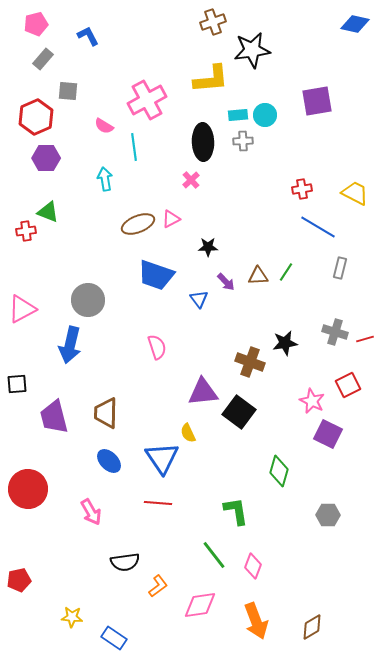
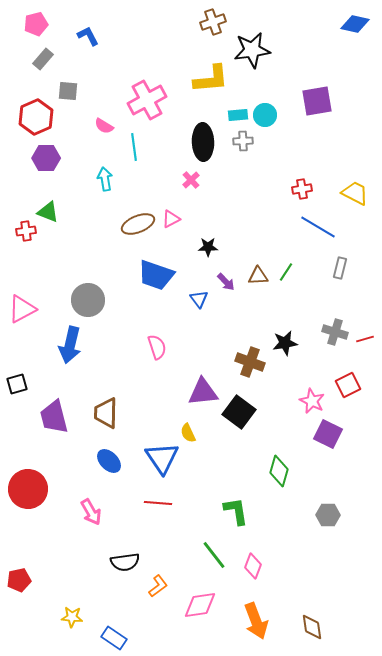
black square at (17, 384): rotated 10 degrees counterclockwise
brown diamond at (312, 627): rotated 68 degrees counterclockwise
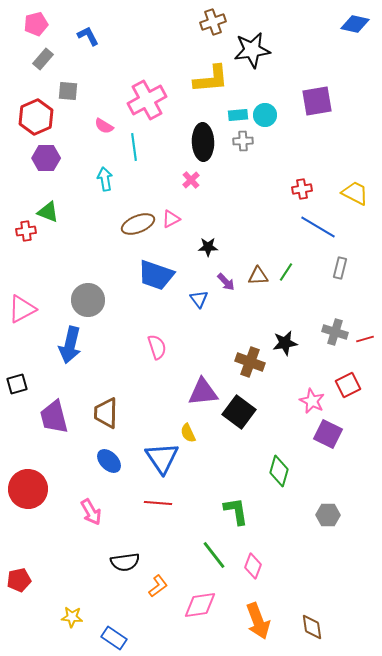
orange arrow at (256, 621): moved 2 px right
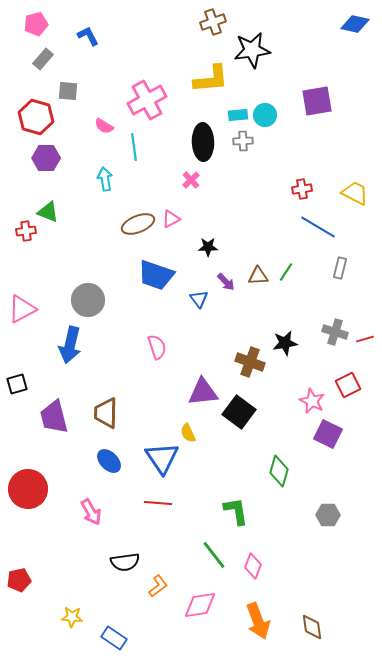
red hexagon at (36, 117): rotated 20 degrees counterclockwise
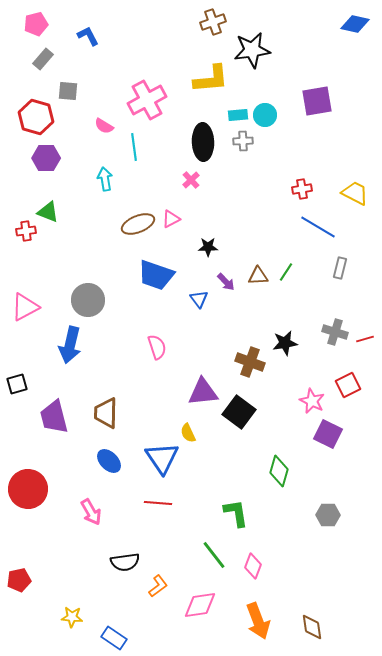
pink triangle at (22, 309): moved 3 px right, 2 px up
green L-shape at (236, 511): moved 2 px down
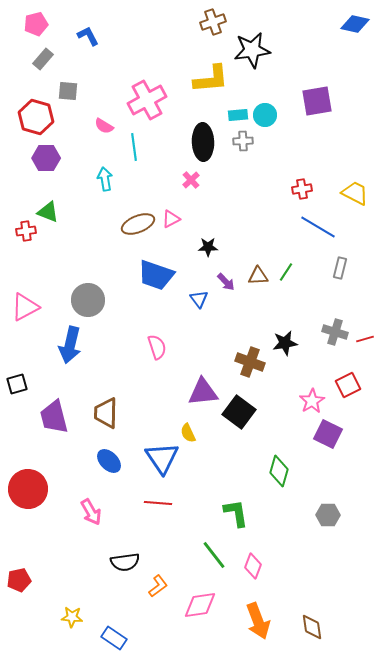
pink star at (312, 401): rotated 15 degrees clockwise
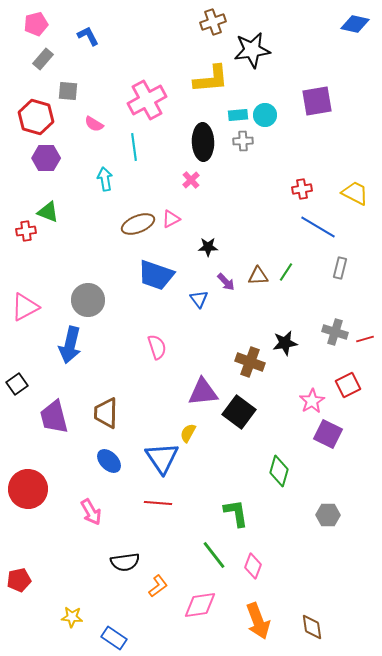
pink semicircle at (104, 126): moved 10 px left, 2 px up
black square at (17, 384): rotated 20 degrees counterclockwise
yellow semicircle at (188, 433): rotated 54 degrees clockwise
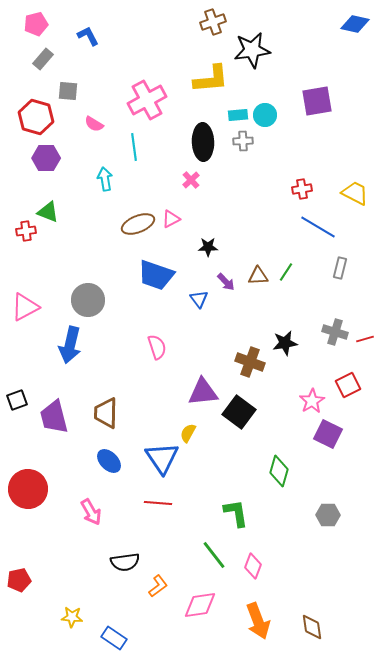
black square at (17, 384): moved 16 px down; rotated 15 degrees clockwise
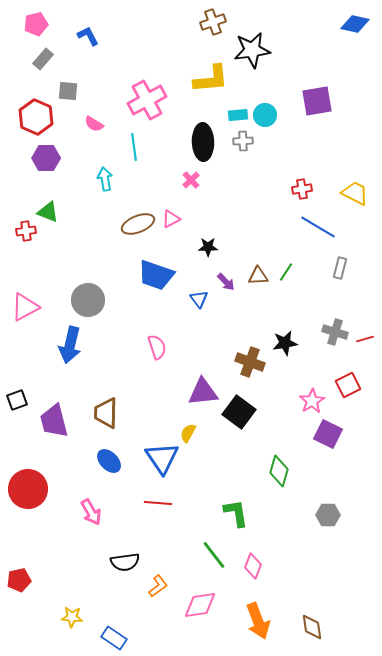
red hexagon at (36, 117): rotated 8 degrees clockwise
purple trapezoid at (54, 417): moved 4 px down
